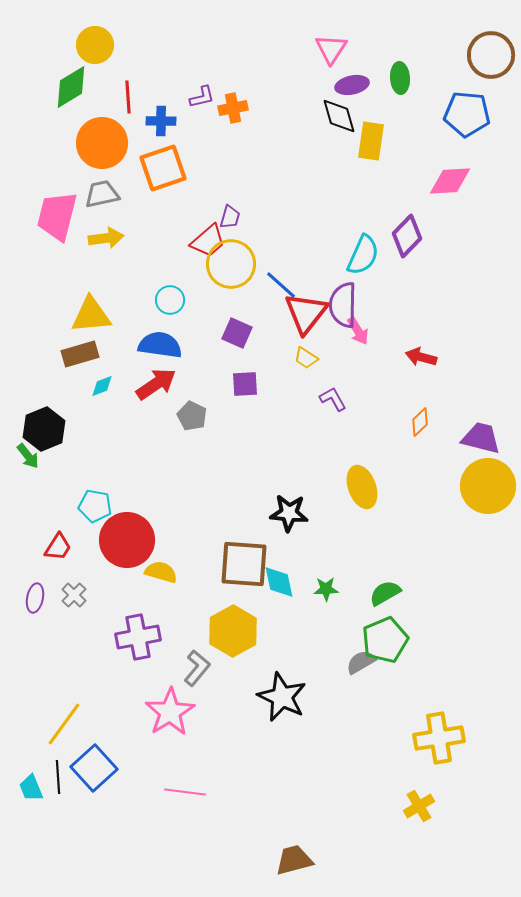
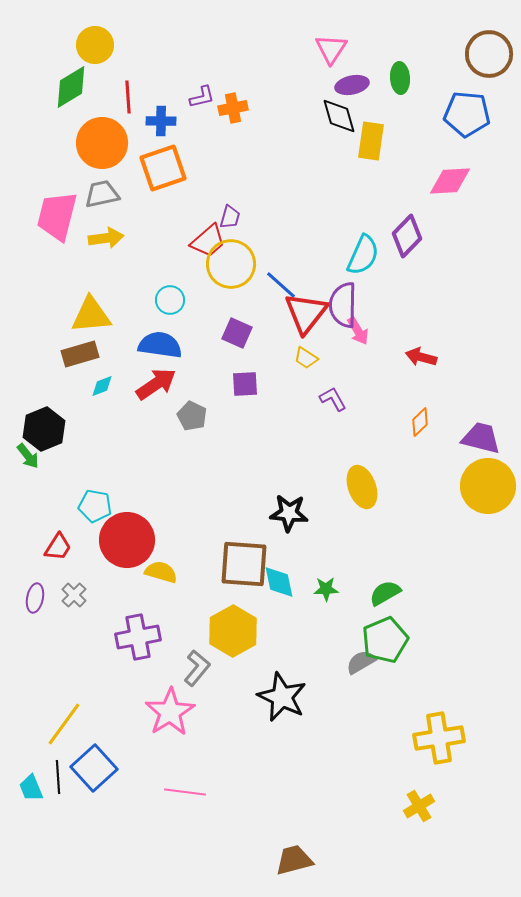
brown circle at (491, 55): moved 2 px left, 1 px up
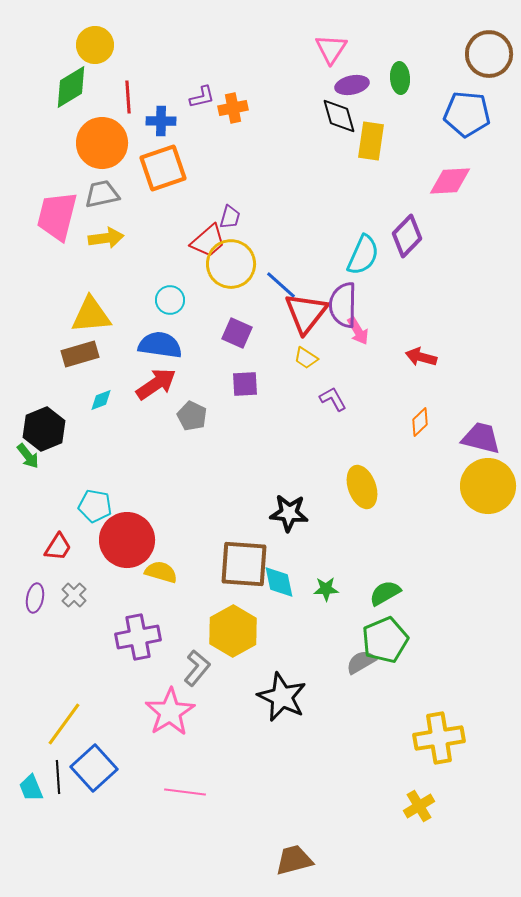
cyan diamond at (102, 386): moved 1 px left, 14 px down
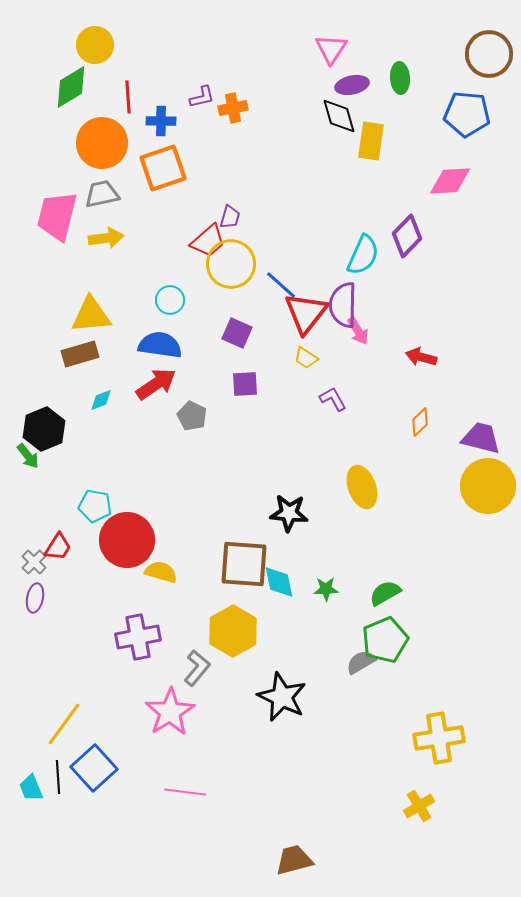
gray cross at (74, 595): moved 40 px left, 33 px up
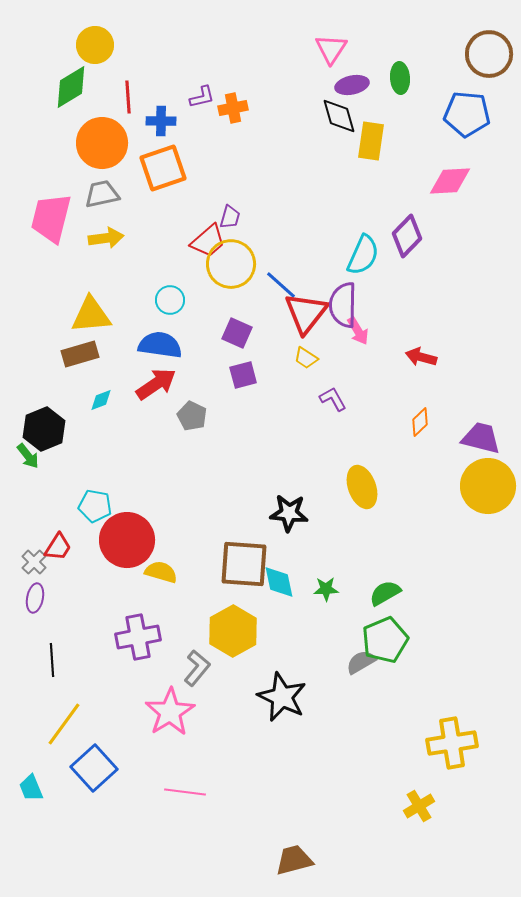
pink trapezoid at (57, 216): moved 6 px left, 2 px down
purple square at (245, 384): moved 2 px left, 9 px up; rotated 12 degrees counterclockwise
yellow cross at (439, 738): moved 13 px right, 5 px down
black line at (58, 777): moved 6 px left, 117 px up
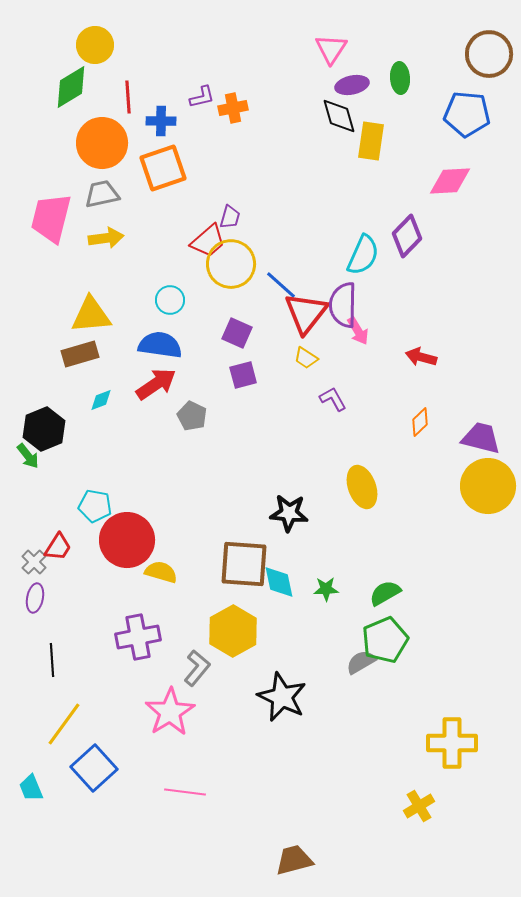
yellow cross at (452, 743): rotated 9 degrees clockwise
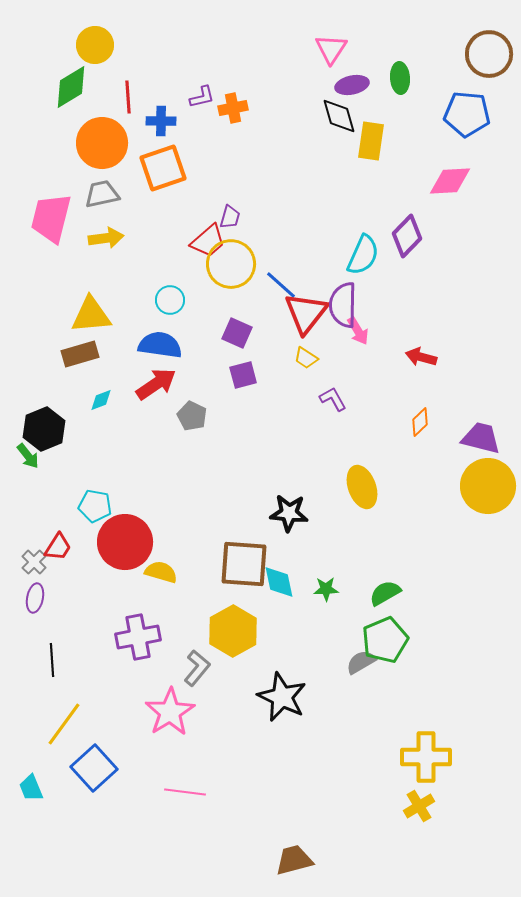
red circle at (127, 540): moved 2 px left, 2 px down
yellow cross at (452, 743): moved 26 px left, 14 px down
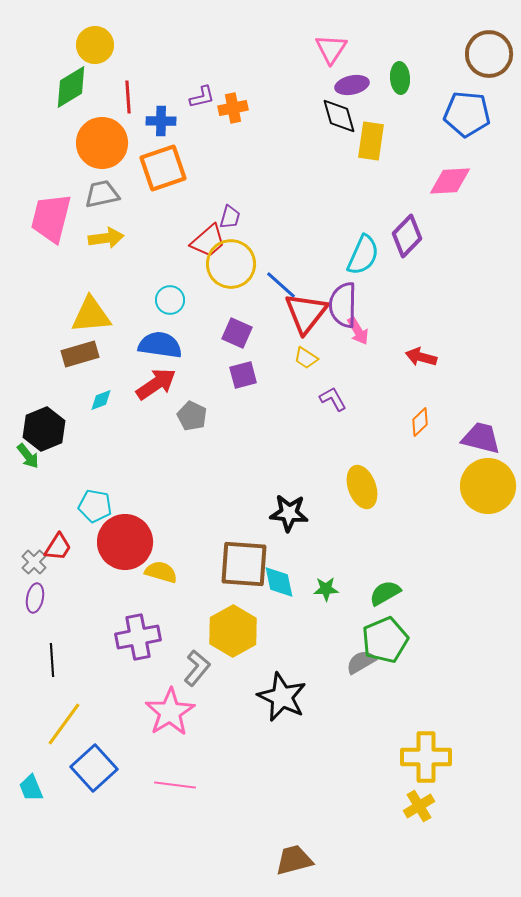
pink line at (185, 792): moved 10 px left, 7 px up
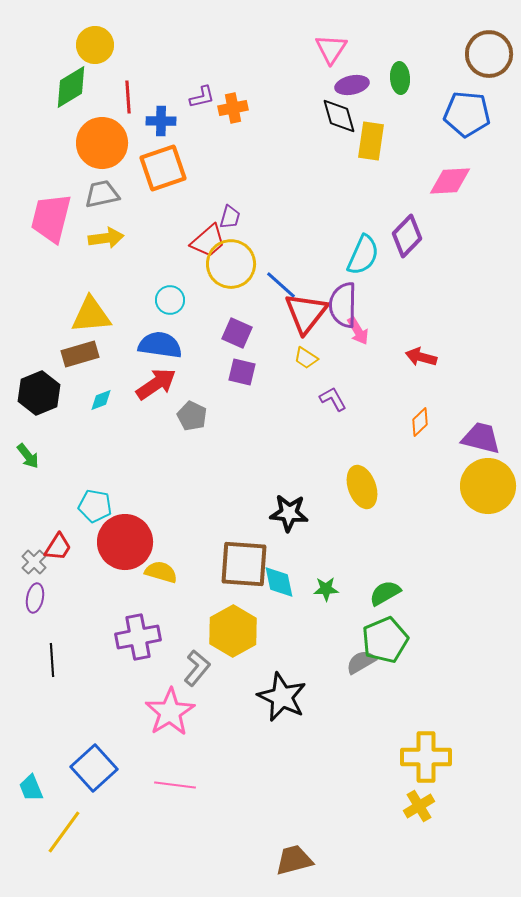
purple square at (243, 375): moved 1 px left, 3 px up; rotated 28 degrees clockwise
black hexagon at (44, 429): moved 5 px left, 36 px up
yellow line at (64, 724): moved 108 px down
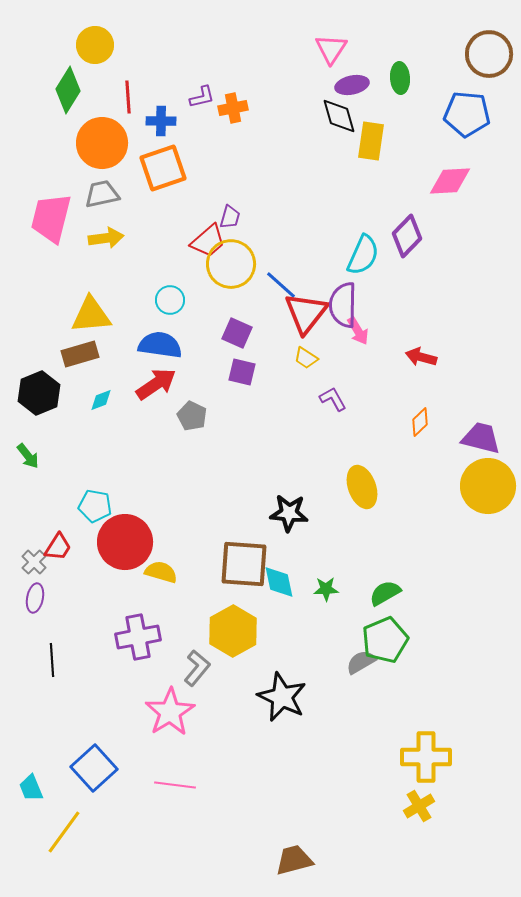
green diamond at (71, 87): moved 3 px left, 3 px down; rotated 27 degrees counterclockwise
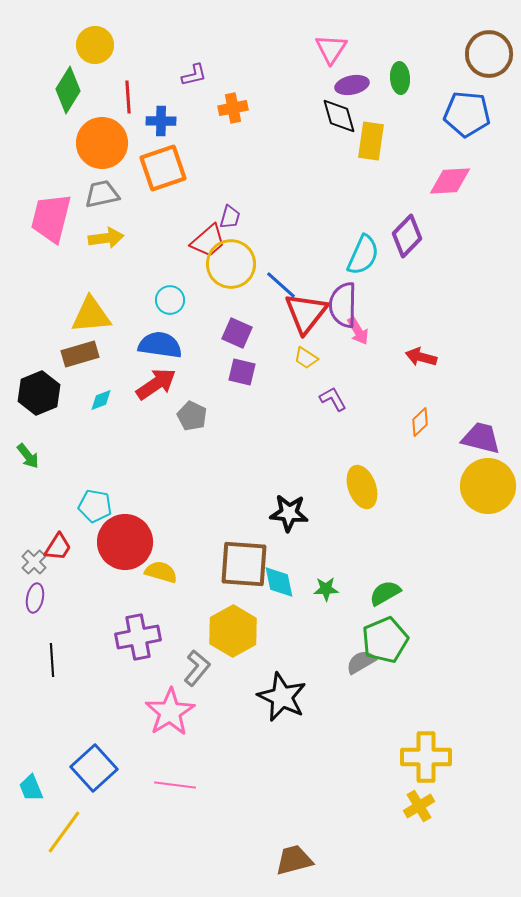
purple L-shape at (202, 97): moved 8 px left, 22 px up
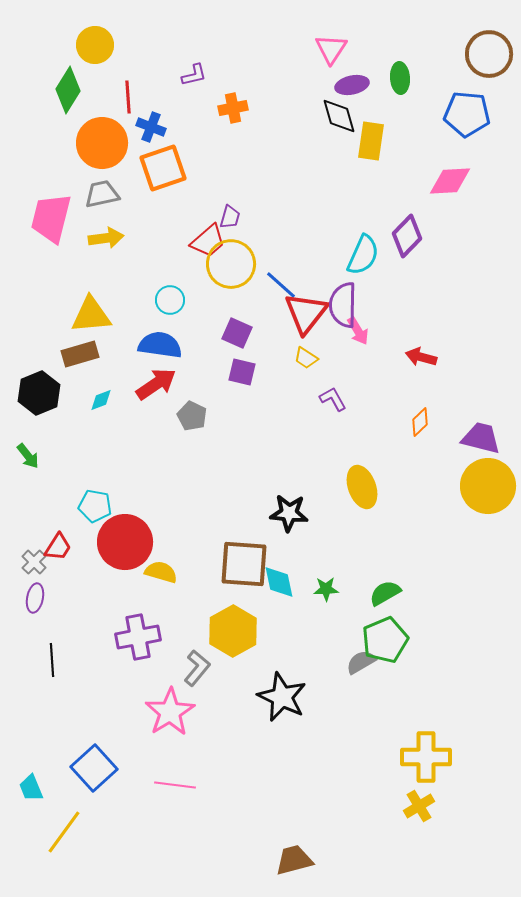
blue cross at (161, 121): moved 10 px left, 6 px down; rotated 20 degrees clockwise
